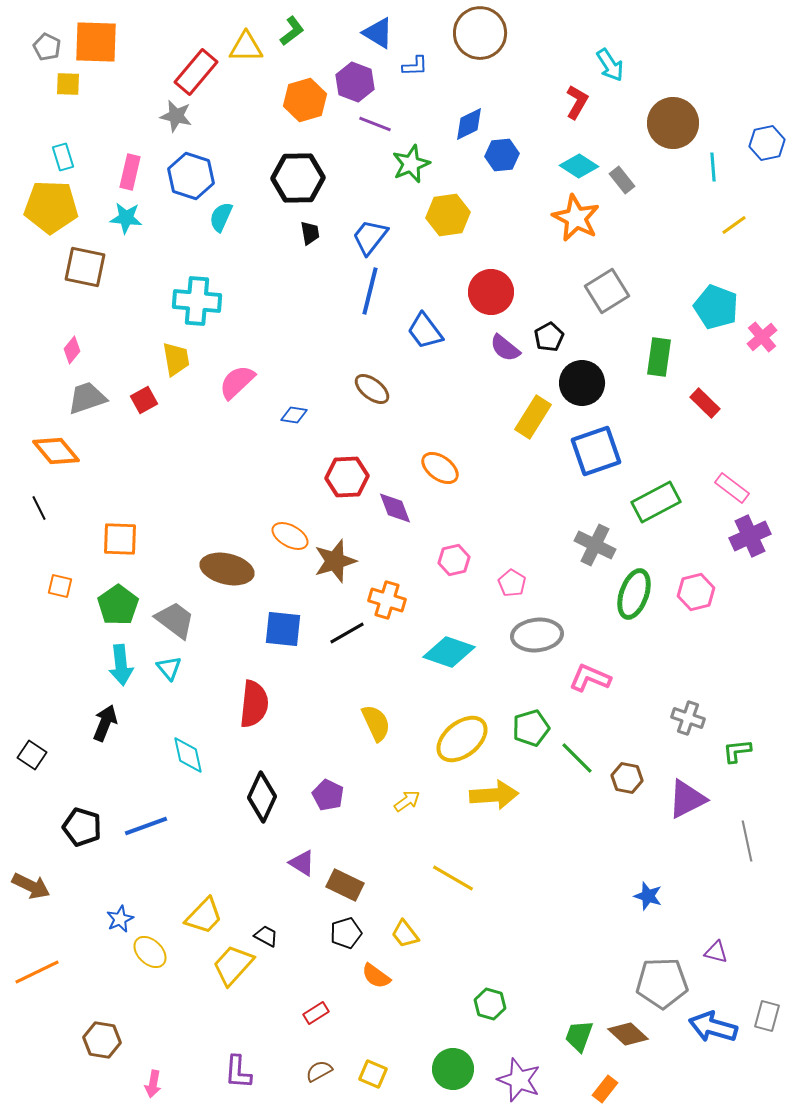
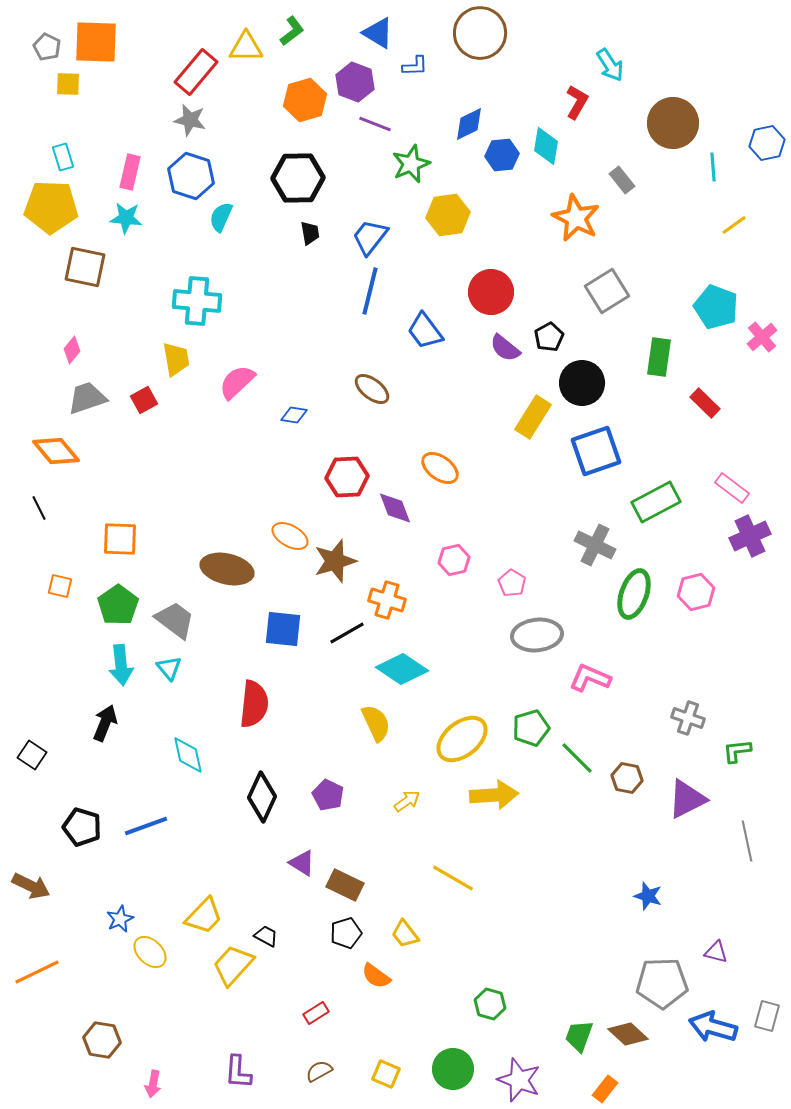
gray star at (176, 116): moved 14 px right, 4 px down
cyan diamond at (579, 166): moved 33 px left, 20 px up; rotated 66 degrees clockwise
cyan diamond at (449, 652): moved 47 px left, 17 px down; rotated 15 degrees clockwise
yellow square at (373, 1074): moved 13 px right
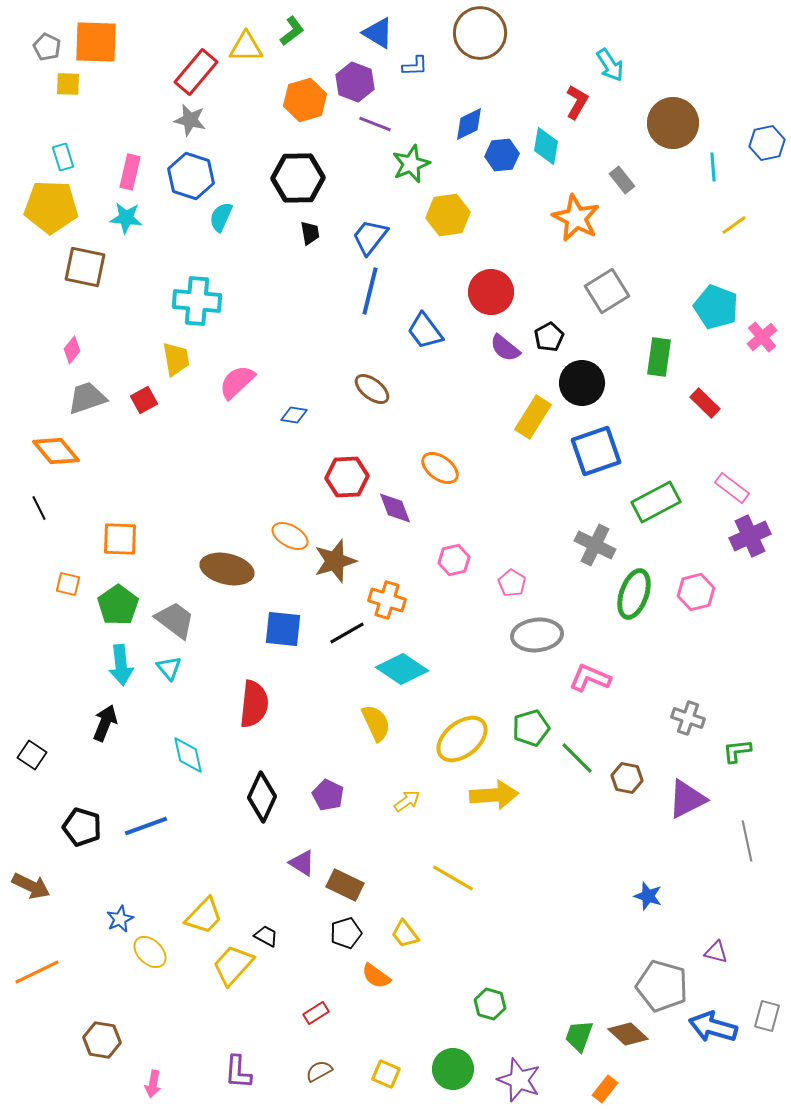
orange square at (60, 586): moved 8 px right, 2 px up
gray pentagon at (662, 983): moved 3 px down; rotated 18 degrees clockwise
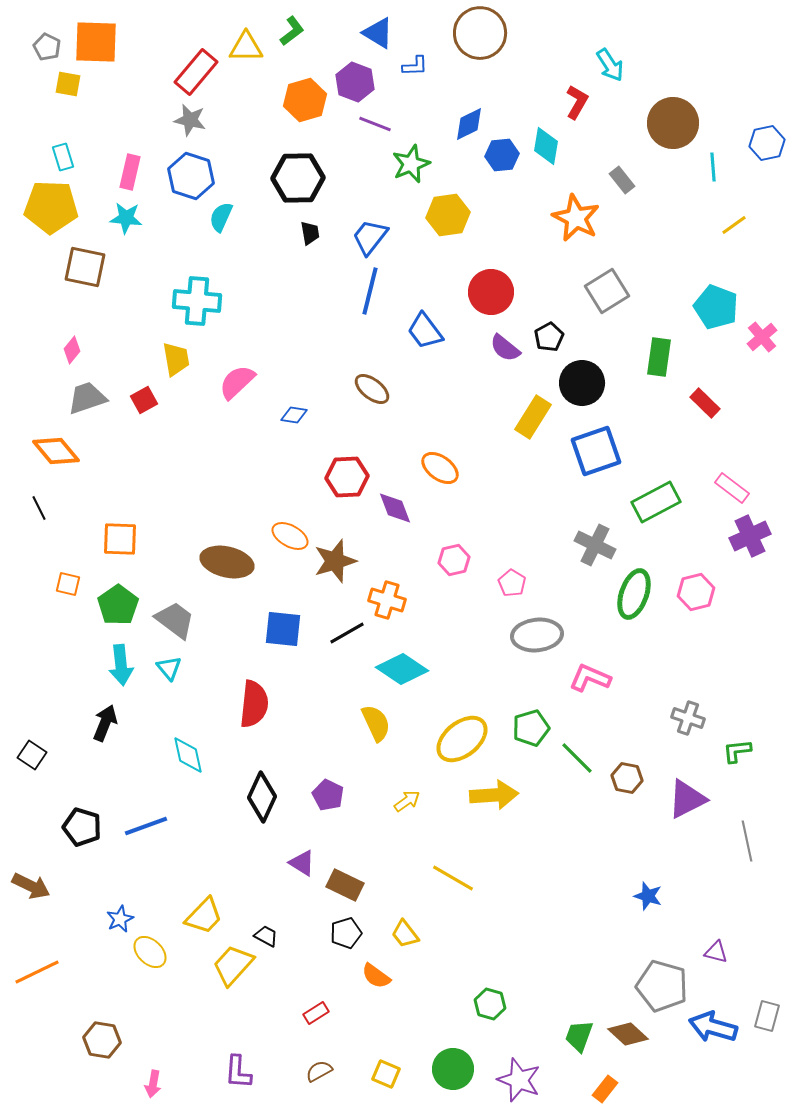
yellow square at (68, 84): rotated 8 degrees clockwise
brown ellipse at (227, 569): moved 7 px up
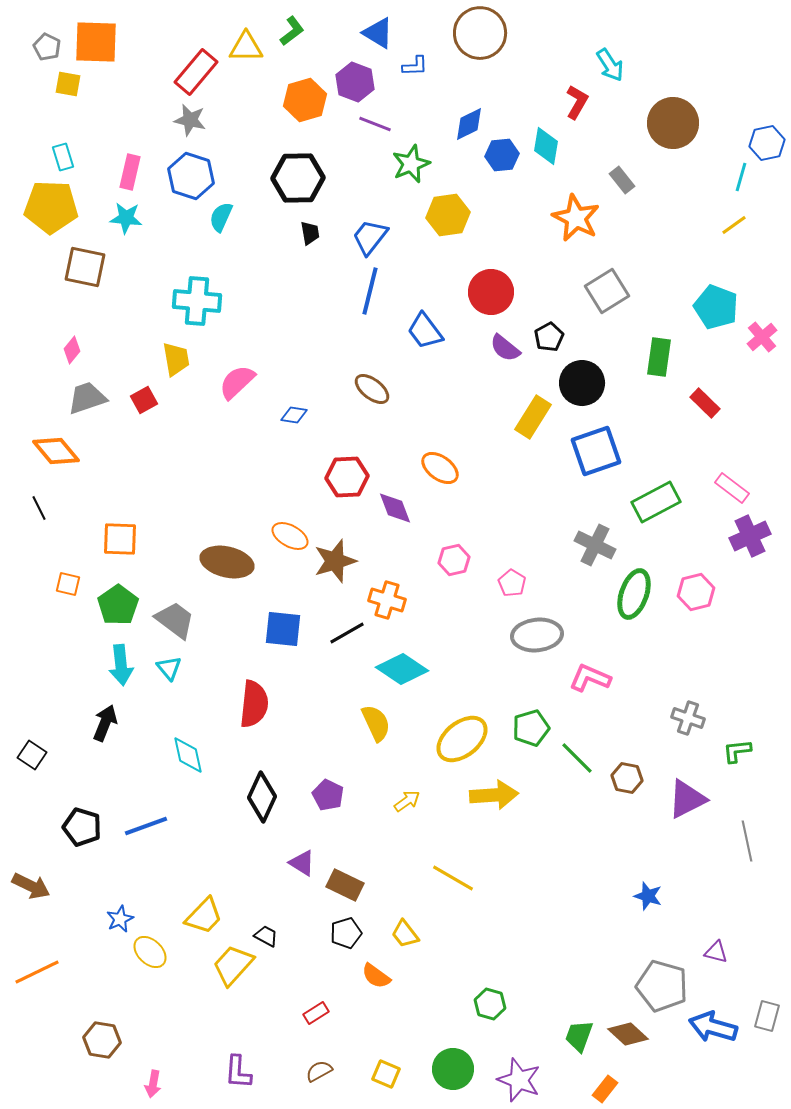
cyan line at (713, 167): moved 28 px right, 10 px down; rotated 20 degrees clockwise
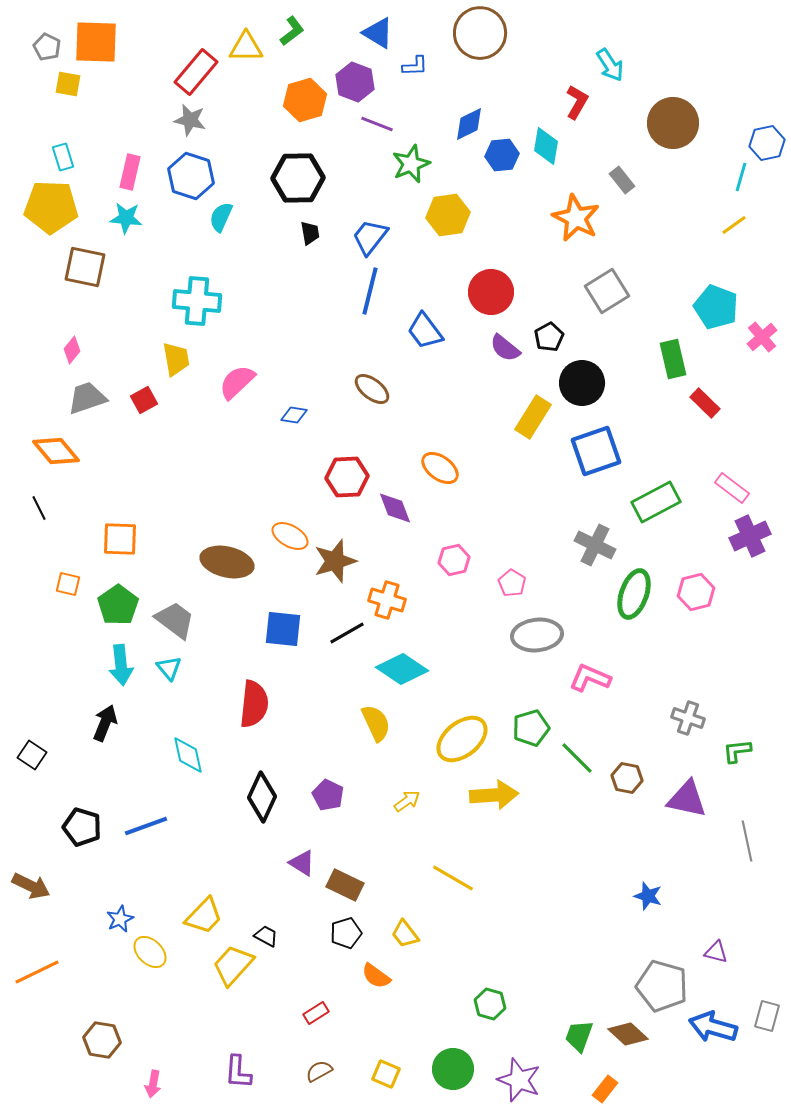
purple line at (375, 124): moved 2 px right
green rectangle at (659, 357): moved 14 px right, 2 px down; rotated 21 degrees counterclockwise
purple triangle at (687, 799): rotated 39 degrees clockwise
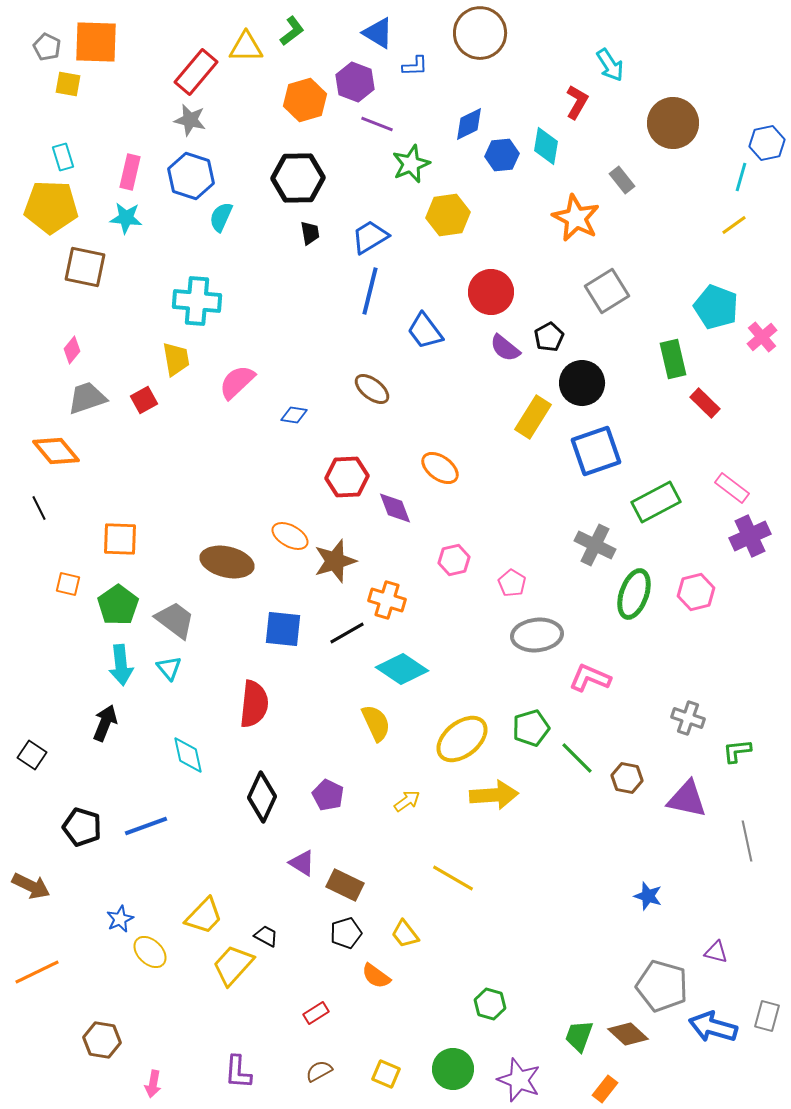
blue trapezoid at (370, 237): rotated 21 degrees clockwise
